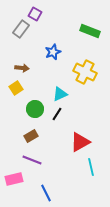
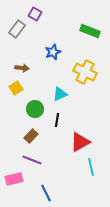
gray rectangle: moved 4 px left
black line: moved 6 px down; rotated 24 degrees counterclockwise
brown rectangle: rotated 16 degrees counterclockwise
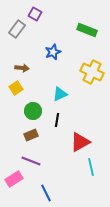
green rectangle: moved 3 px left, 1 px up
yellow cross: moved 7 px right
green circle: moved 2 px left, 2 px down
brown rectangle: moved 1 px up; rotated 24 degrees clockwise
purple line: moved 1 px left, 1 px down
pink rectangle: rotated 18 degrees counterclockwise
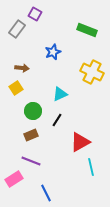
black line: rotated 24 degrees clockwise
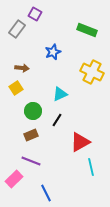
pink rectangle: rotated 12 degrees counterclockwise
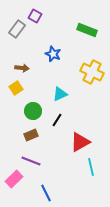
purple square: moved 2 px down
blue star: moved 2 px down; rotated 28 degrees counterclockwise
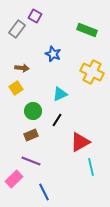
blue line: moved 2 px left, 1 px up
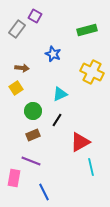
green rectangle: rotated 36 degrees counterclockwise
brown rectangle: moved 2 px right
pink rectangle: moved 1 px up; rotated 36 degrees counterclockwise
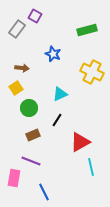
green circle: moved 4 px left, 3 px up
